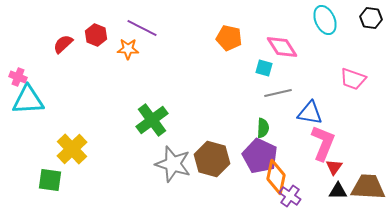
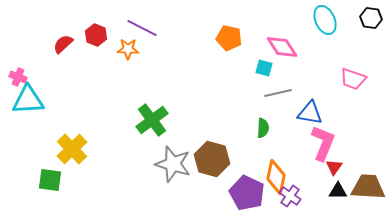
purple pentagon: moved 13 px left, 37 px down
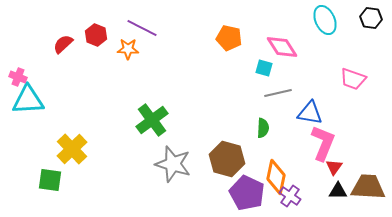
brown hexagon: moved 15 px right
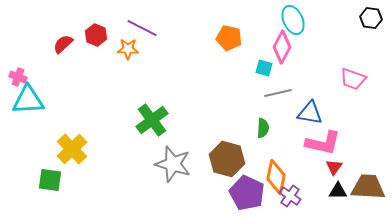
cyan ellipse: moved 32 px left
pink diamond: rotated 60 degrees clockwise
pink L-shape: rotated 81 degrees clockwise
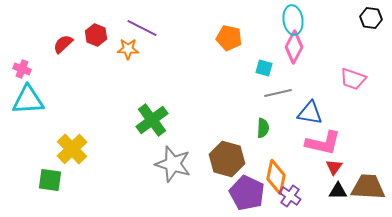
cyan ellipse: rotated 16 degrees clockwise
pink diamond: moved 12 px right
pink cross: moved 4 px right, 8 px up
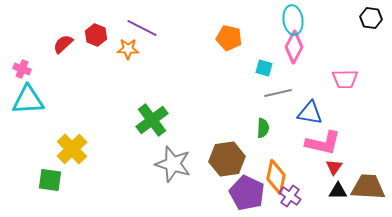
pink trapezoid: moved 8 px left; rotated 20 degrees counterclockwise
brown hexagon: rotated 24 degrees counterclockwise
